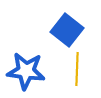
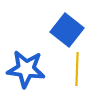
blue star: moved 2 px up
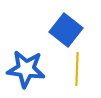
blue square: moved 1 px left
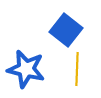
blue star: rotated 6 degrees clockwise
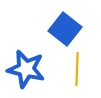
blue square: moved 1 px left, 1 px up
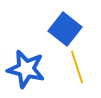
yellow line: moved 2 px up; rotated 20 degrees counterclockwise
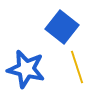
blue square: moved 3 px left, 2 px up
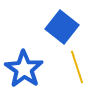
blue star: moved 2 px left; rotated 21 degrees clockwise
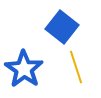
yellow line: moved 1 px left
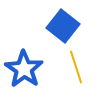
blue square: moved 1 px right, 1 px up
